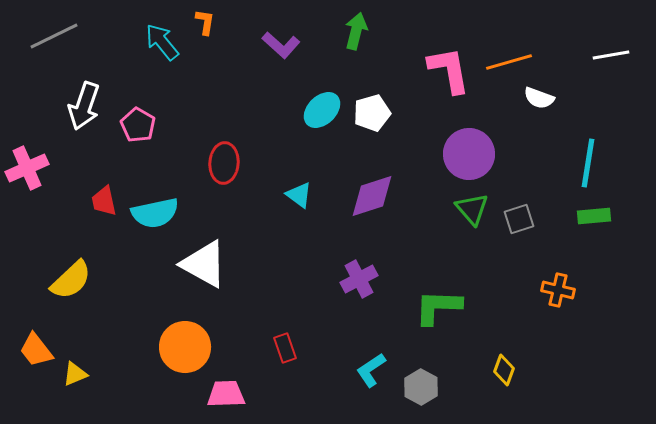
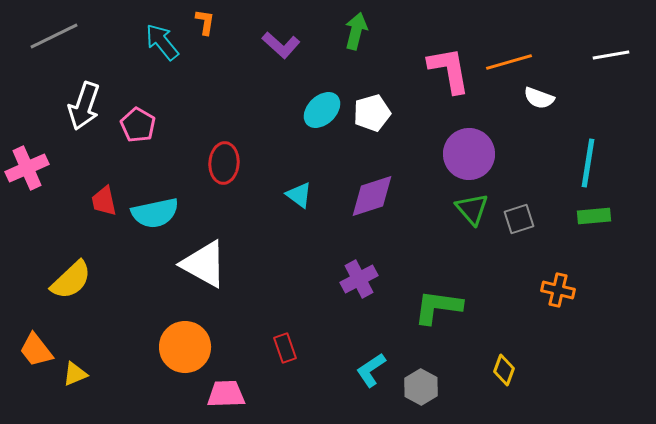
green L-shape: rotated 6 degrees clockwise
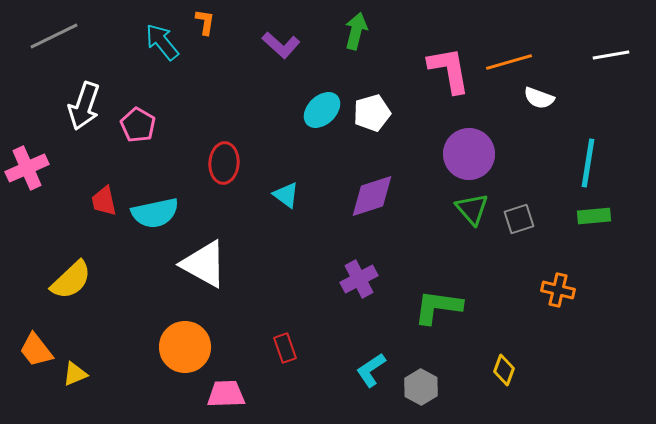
cyan triangle: moved 13 px left
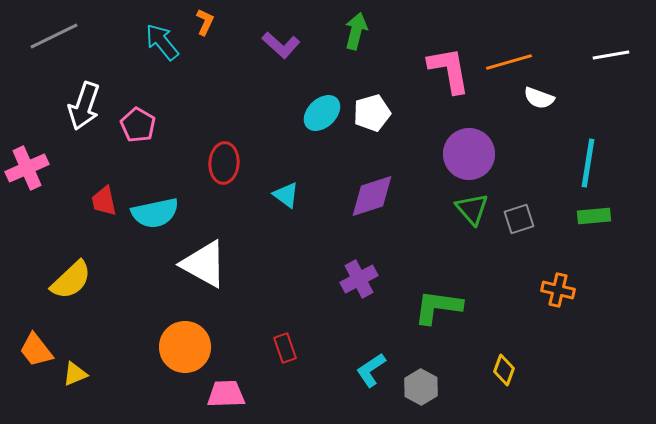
orange L-shape: rotated 16 degrees clockwise
cyan ellipse: moved 3 px down
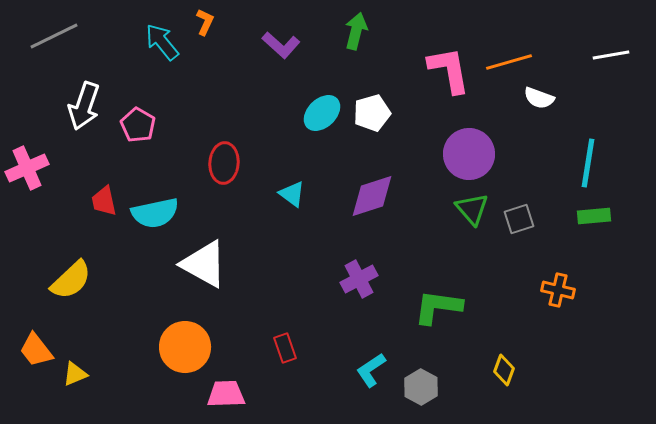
cyan triangle: moved 6 px right, 1 px up
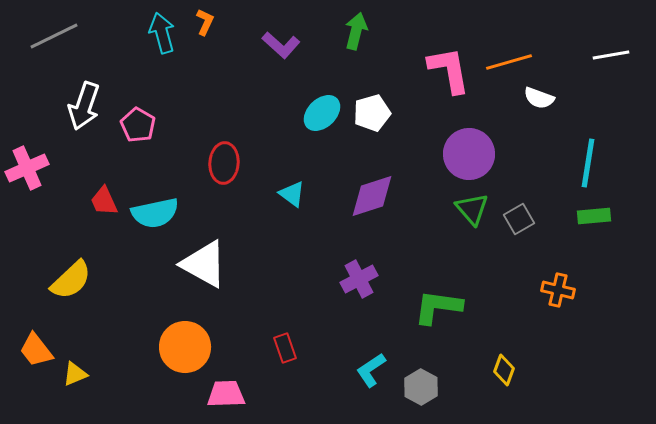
cyan arrow: moved 9 px up; rotated 24 degrees clockwise
red trapezoid: rotated 12 degrees counterclockwise
gray square: rotated 12 degrees counterclockwise
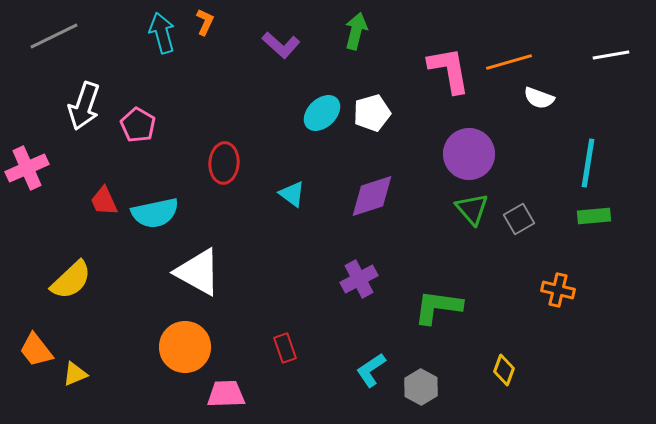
white triangle: moved 6 px left, 8 px down
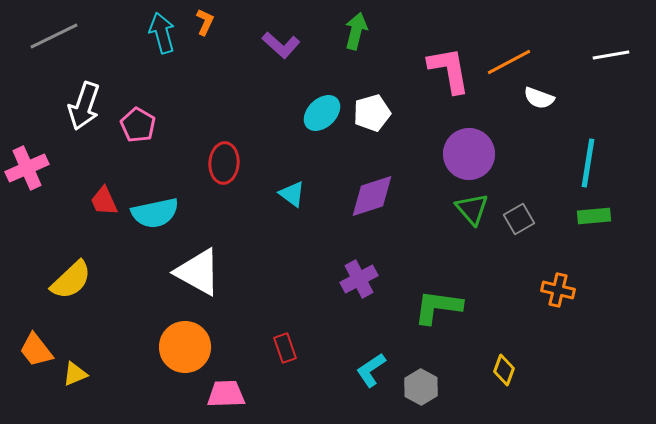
orange line: rotated 12 degrees counterclockwise
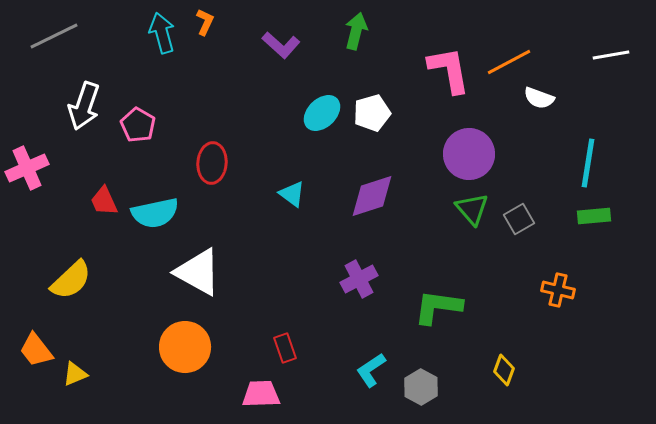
red ellipse: moved 12 px left
pink trapezoid: moved 35 px right
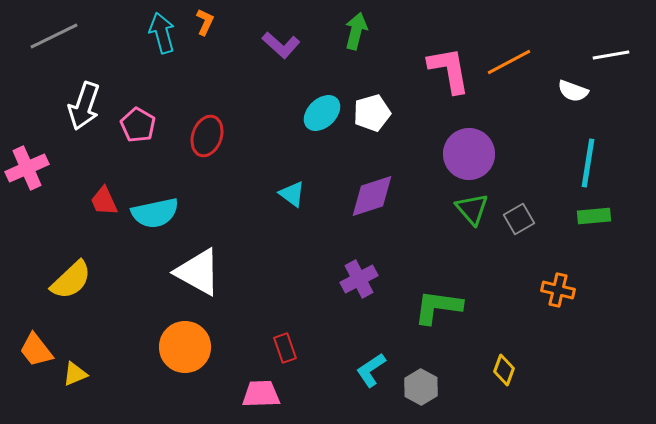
white semicircle: moved 34 px right, 7 px up
red ellipse: moved 5 px left, 27 px up; rotated 15 degrees clockwise
